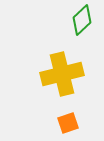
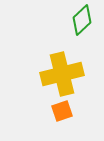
orange square: moved 6 px left, 12 px up
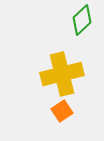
orange square: rotated 15 degrees counterclockwise
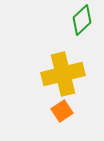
yellow cross: moved 1 px right
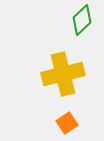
orange square: moved 5 px right, 12 px down
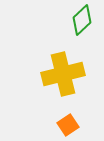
orange square: moved 1 px right, 2 px down
